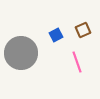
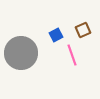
pink line: moved 5 px left, 7 px up
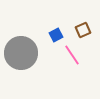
pink line: rotated 15 degrees counterclockwise
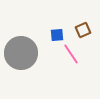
blue square: moved 1 px right; rotated 24 degrees clockwise
pink line: moved 1 px left, 1 px up
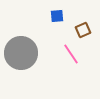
blue square: moved 19 px up
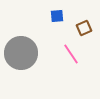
brown square: moved 1 px right, 2 px up
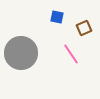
blue square: moved 1 px down; rotated 16 degrees clockwise
